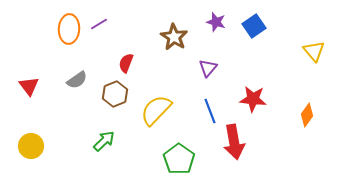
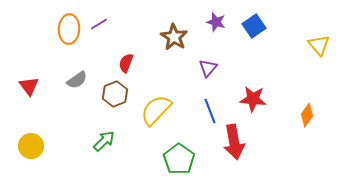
yellow triangle: moved 5 px right, 6 px up
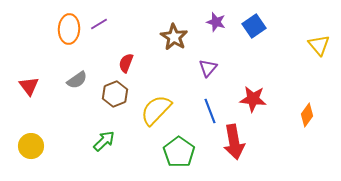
green pentagon: moved 7 px up
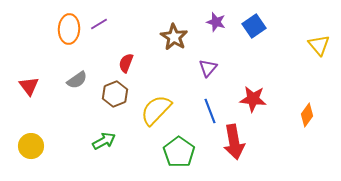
green arrow: rotated 15 degrees clockwise
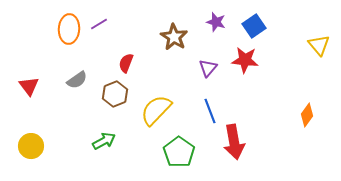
red star: moved 8 px left, 39 px up
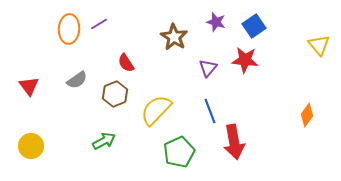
red semicircle: rotated 54 degrees counterclockwise
green pentagon: rotated 12 degrees clockwise
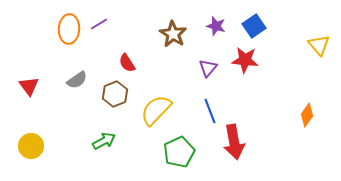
purple star: moved 4 px down
brown star: moved 1 px left, 3 px up
red semicircle: moved 1 px right
